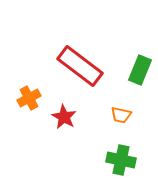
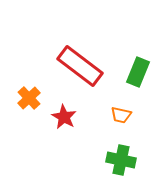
green rectangle: moved 2 px left, 2 px down
orange cross: rotated 15 degrees counterclockwise
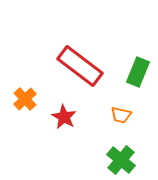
orange cross: moved 4 px left, 1 px down
green cross: rotated 28 degrees clockwise
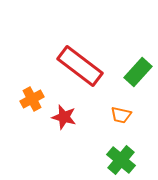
green rectangle: rotated 20 degrees clockwise
orange cross: moved 7 px right; rotated 15 degrees clockwise
red star: rotated 15 degrees counterclockwise
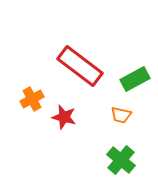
green rectangle: moved 3 px left, 7 px down; rotated 20 degrees clockwise
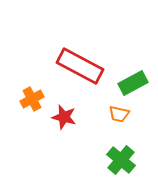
red rectangle: rotated 9 degrees counterclockwise
green rectangle: moved 2 px left, 4 px down
orange trapezoid: moved 2 px left, 1 px up
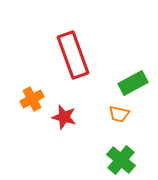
red rectangle: moved 7 px left, 11 px up; rotated 42 degrees clockwise
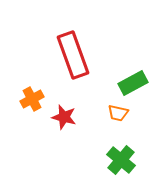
orange trapezoid: moved 1 px left, 1 px up
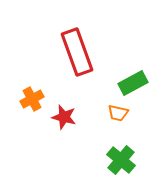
red rectangle: moved 4 px right, 3 px up
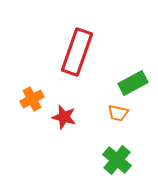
red rectangle: rotated 39 degrees clockwise
green cross: moved 4 px left
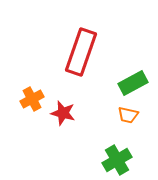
red rectangle: moved 4 px right
orange trapezoid: moved 10 px right, 2 px down
red star: moved 1 px left, 4 px up
green cross: rotated 20 degrees clockwise
